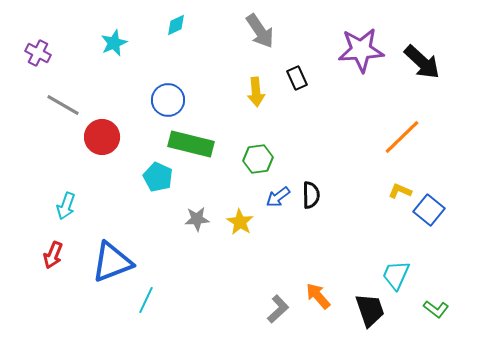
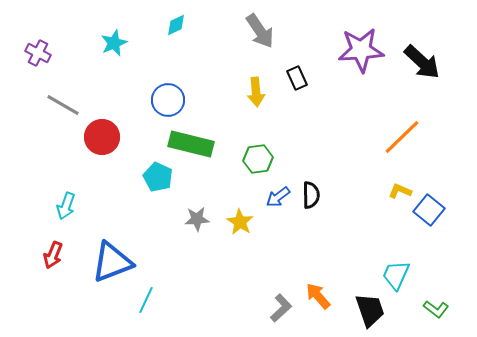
gray L-shape: moved 3 px right, 1 px up
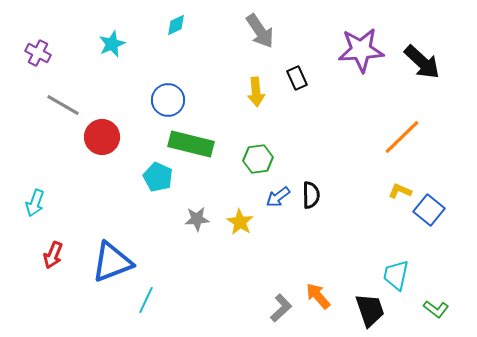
cyan star: moved 2 px left, 1 px down
cyan arrow: moved 31 px left, 3 px up
cyan trapezoid: rotated 12 degrees counterclockwise
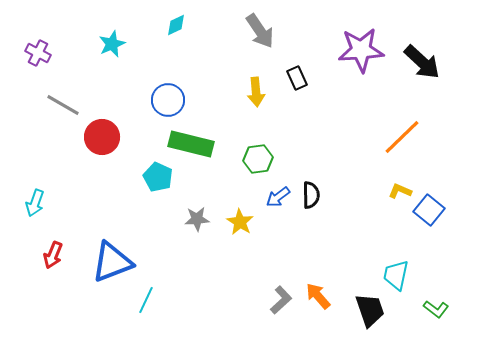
gray L-shape: moved 8 px up
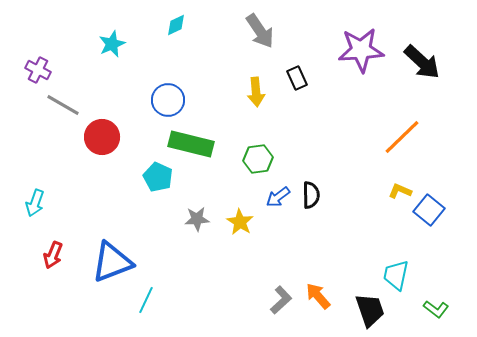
purple cross: moved 17 px down
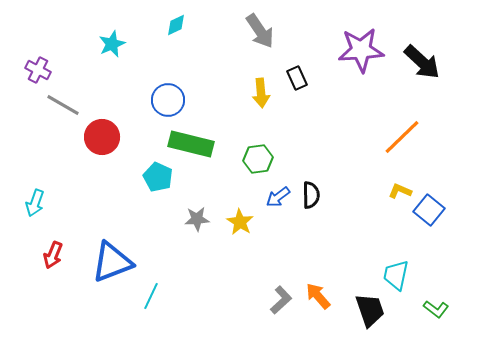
yellow arrow: moved 5 px right, 1 px down
cyan line: moved 5 px right, 4 px up
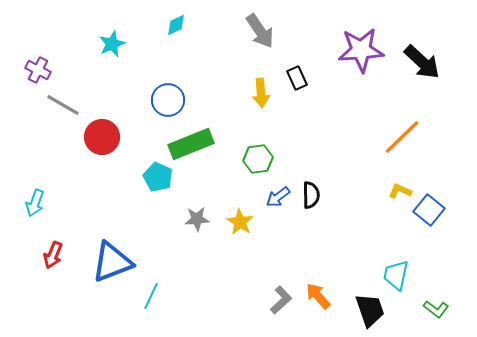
green rectangle: rotated 36 degrees counterclockwise
